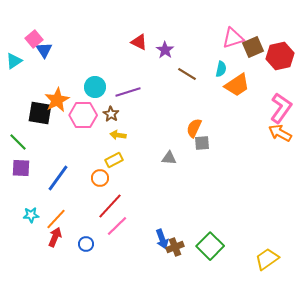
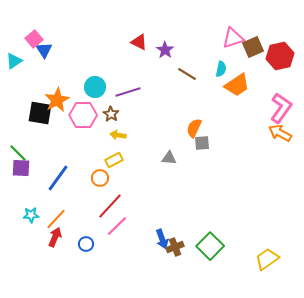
green line: moved 11 px down
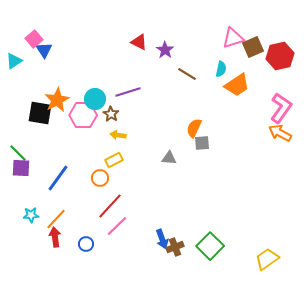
cyan circle: moved 12 px down
red arrow: rotated 30 degrees counterclockwise
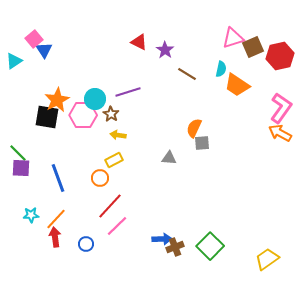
orange trapezoid: rotated 68 degrees clockwise
black square: moved 7 px right, 4 px down
blue line: rotated 56 degrees counterclockwise
blue arrow: rotated 72 degrees counterclockwise
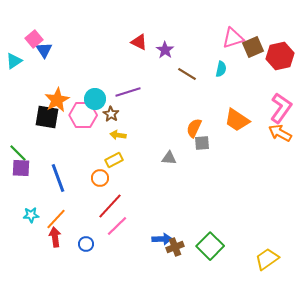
orange trapezoid: moved 35 px down
